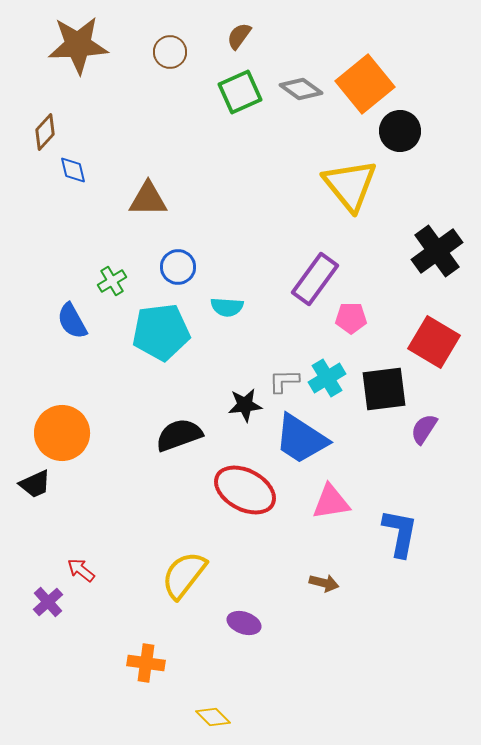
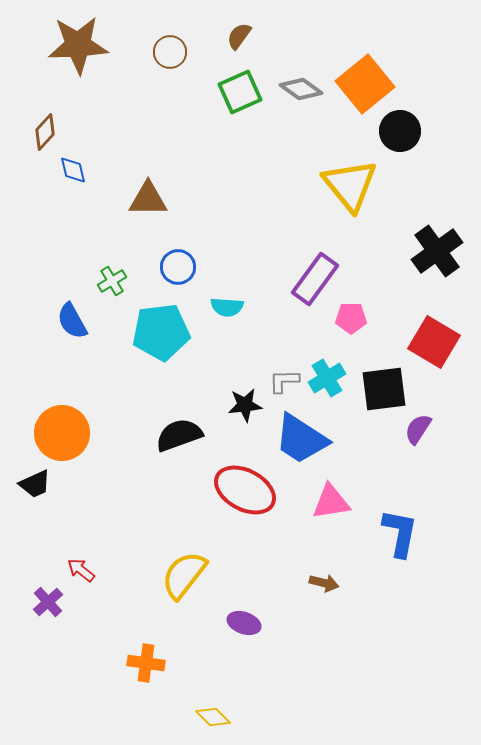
purple semicircle: moved 6 px left
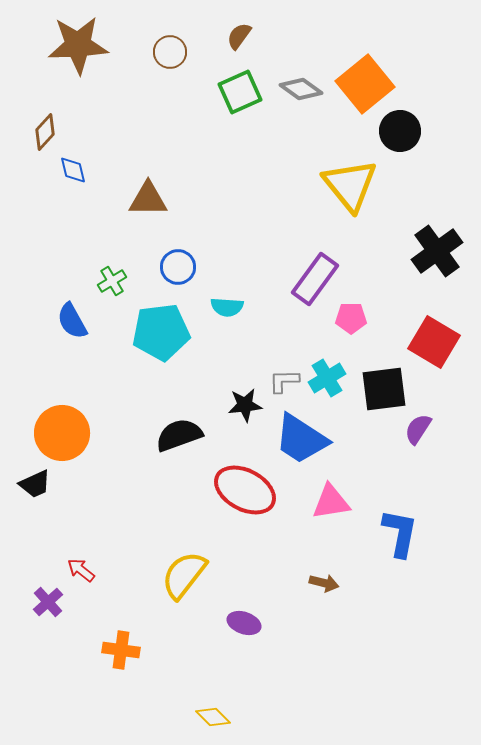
orange cross: moved 25 px left, 13 px up
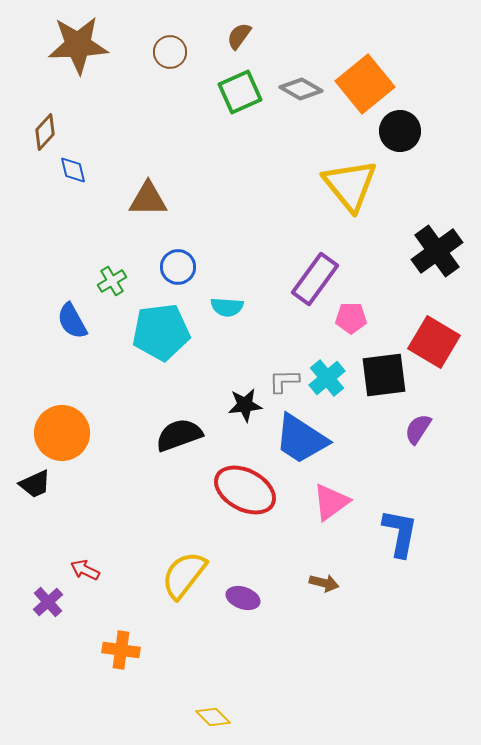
gray diamond: rotated 6 degrees counterclockwise
cyan cross: rotated 9 degrees counterclockwise
black square: moved 14 px up
pink triangle: rotated 27 degrees counterclockwise
red arrow: moved 4 px right; rotated 12 degrees counterclockwise
purple ellipse: moved 1 px left, 25 px up
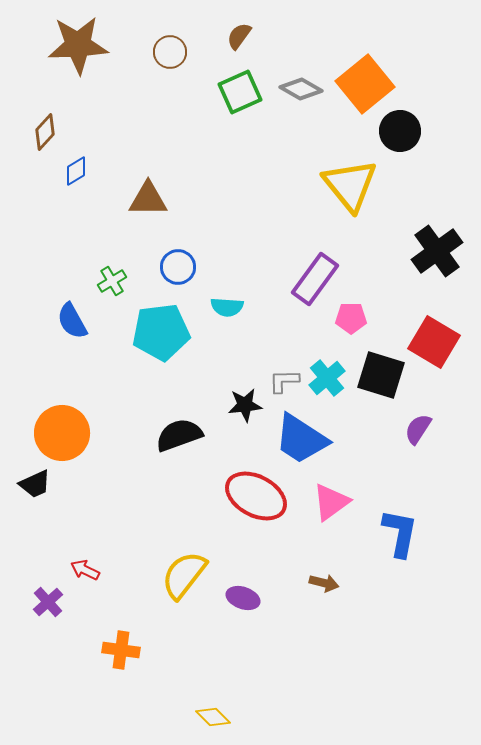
blue diamond: moved 3 px right, 1 px down; rotated 72 degrees clockwise
black square: moved 3 px left; rotated 24 degrees clockwise
red ellipse: moved 11 px right, 6 px down
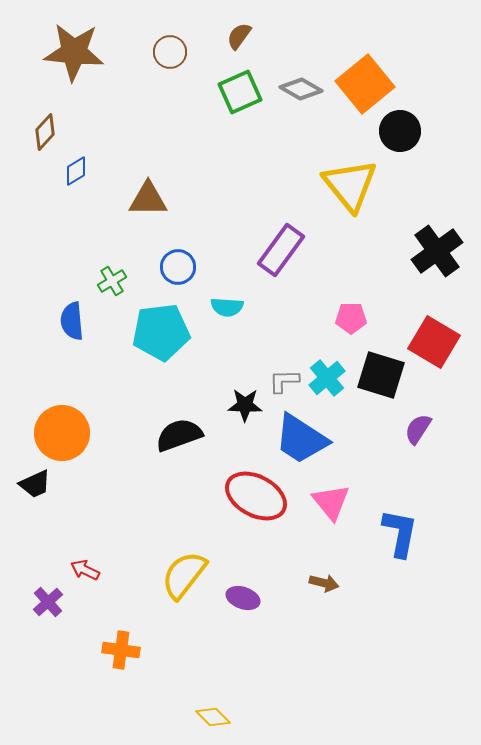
brown star: moved 4 px left, 7 px down; rotated 8 degrees clockwise
purple rectangle: moved 34 px left, 29 px up
blue semicircle: rotated 24 degrees clockwise
black star: rotated 8 degrees clockwise
pink triangle: rotated 33 degrees counterclockwise
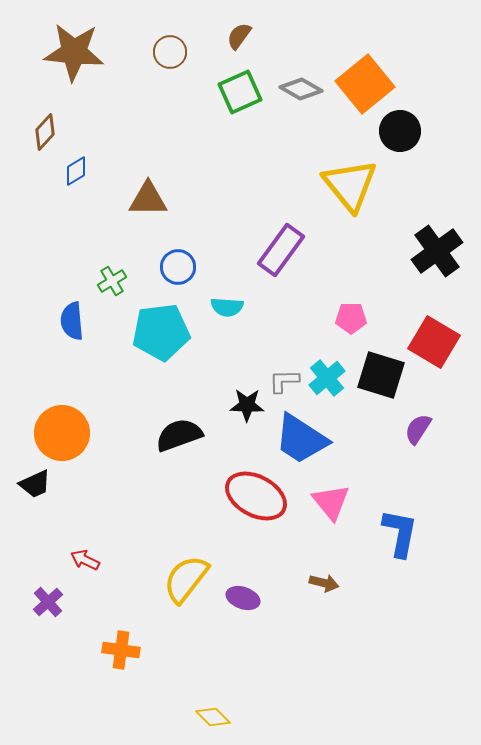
black star: moved 2 px right
red arrow: moved 10 px up
yellow semicircle: moved 2 px right, 4 px down
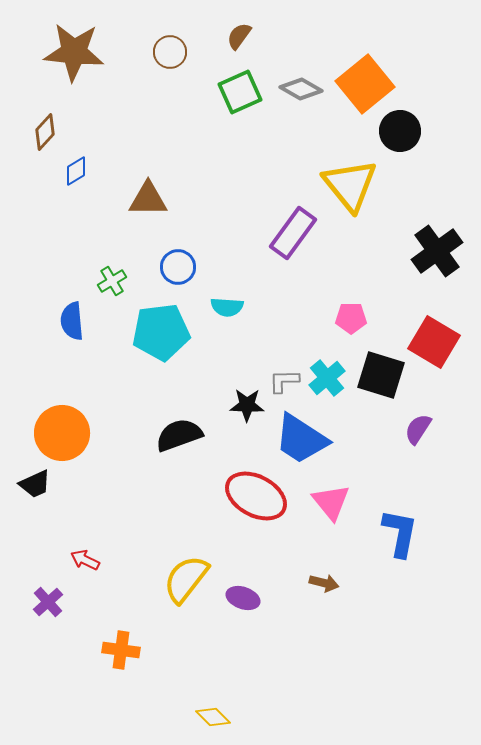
purple rectangle: moved 12 px right, 17 px up
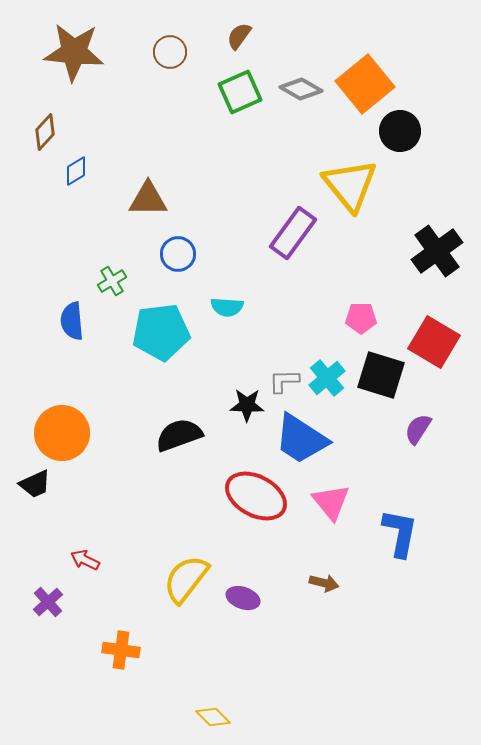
blue circle: moved 13 px up
pink pentagon: moved 10 px right
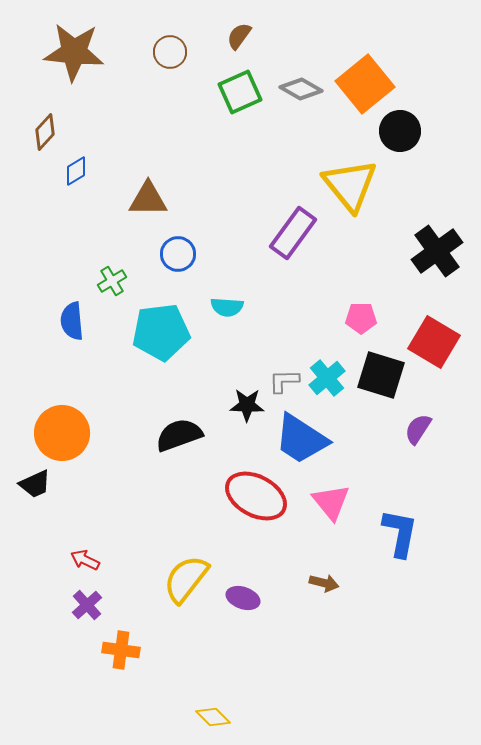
purple cross: moved 39 px right, 3 px down
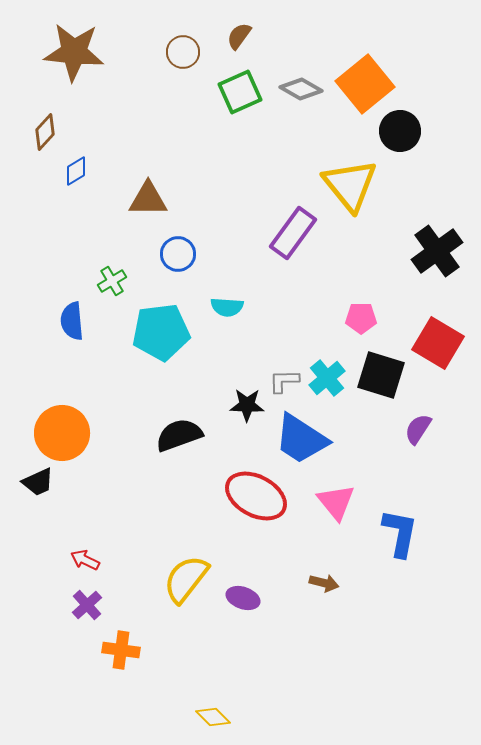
brown circle: moved 13 px right
red square: moved 4 px right, 1 px down
black trapezoid: moved 3 px right, 2 px up
pink triangle: moved 5 px right
